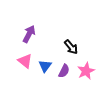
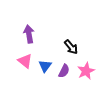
purple arrow: rotated 36 degrees counterclockwise
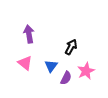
black arrow: rotated 112 degrees counterclockwise
pink triangle: moved 2 px down
blue triangle: moved 6 px right
purple semicircle: moved 2 px right, 7 px down
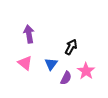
blue triangle: moved 2 px up
pink star: rotated 12 degrees counterclockwise
